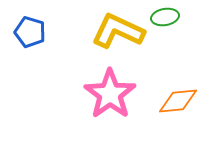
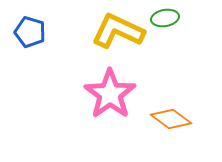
green ellipse: moved 1 px down
orange diamond: moved 7 px left, 18 px down; rotated 42 degrees clockwise
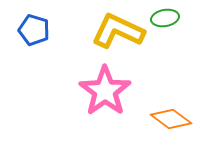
blue pentagon: moved 4 px right, 2 px up
pink star: moved 5 px left, 3 px up
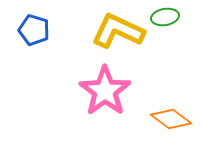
green ellipse: moved 1 px up
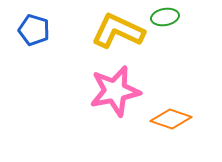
pink star: moved 10 px right; rotated 24 degrees clockwise
orange diamond: rotated 18 degrees counterclockwise
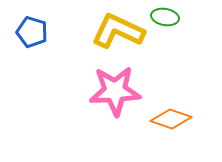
green ellipse: rotated 20 degrees clockwise
blue pentagon: moved 2 px left, 2 px down
pink star: rotated 9 degrees clockwise
